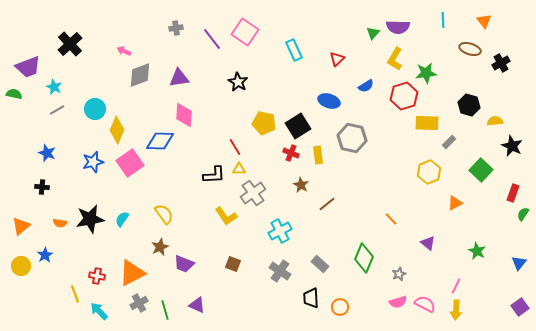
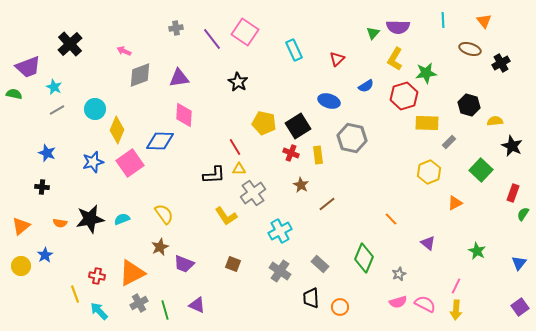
cyan semicircle at (122, 219): rotated 35 degrees clockwise
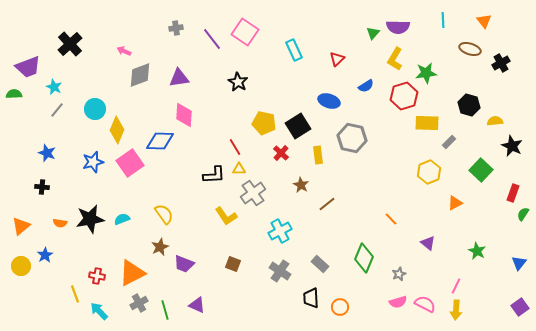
green semicircle at (14, 94): rotated 14 degrees counterclockwise
gray line at (57, 110): rotated 21 degrees counterclockwise
red cross at (291, 153): moved 10 px left; rotated 21 degrees clockwise
